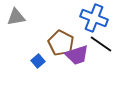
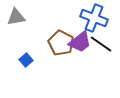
purple trapezoid: moved 3 px right, 13 px up; rotated 20 degrees counterclockwise
blue square: moved 12 px left, 1 px up
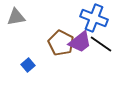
blue square: moved 2 px right, 5 px down
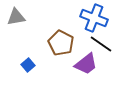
purple trapezoid: moved 6 px right, 22 px down
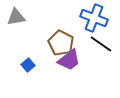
purple trapezoid: moved 17 px left, 4 px up
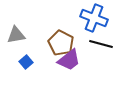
gray triangle: moved 18 px down
black line: rotated 20 degrees counterclockwise
blue square: moved 2 px left, 3 px up
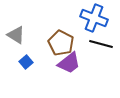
gray triangle: rotated 42 degrees clockwise
purple trapezoid: moved 3 px down
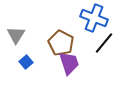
gray triangle: rotated 30 degrees clockwise
black line: moved 3 px right, 1 px up; rotated 65 degrees counterclockwise
purple trapezoid: rotated 70 degrees counterclockwise
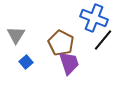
black line: moved 1 px left, 3 px up
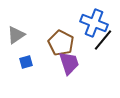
blue cross: moved 5 px down
gray triangle: rotated 24 degrees clockwise
blue square: rotated 24 degrees clockwise
